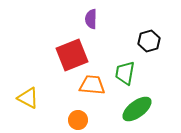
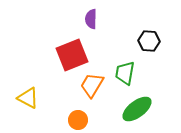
black hexagon: rotated 20 degrees clockwise
orange trapezoid: rotated 64 degrees counterclockwise
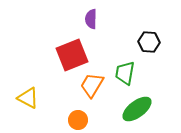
black hexagon: moved 1 px down
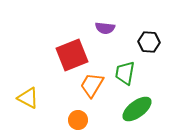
purple semicircle: moved 14 px right, 9 px down; rotated 84 degrees counterclockwise
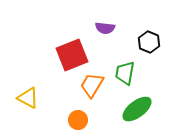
black hexagon: rotated 20 degrees clockwise
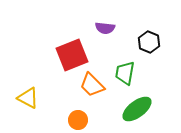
orange trapezoid: rotated 76 degrees counterclockwise
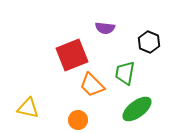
yellow triangle: moved 10 px down; rotated 15 degrees counterclockwise
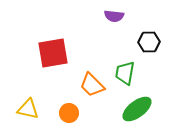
purple semicircle: moved 9 px right, 12 px up
black hexagon: rotated 25 degrees counterclockwise
red square: moved 19 px left, 2 px up; rotated 12 degrees clockwise
yellow triangle: moved 1 px down
orange circle: moved 9 px left, 7 px up
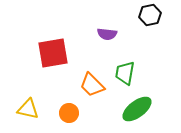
purple semicircle: moved 7 px left, 18 px down
black hexagon: moved 1 px right, 27 px up; rotated 10 degrees counterclockwise
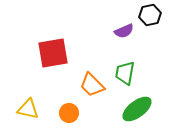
purple semicircle: moved 17 px right, 3 px up; rotated 30 degrees counterclockwise
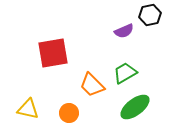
green trapezoid: rotated 50 degrees clockwise
green ellipse: moved 2 px left, 2 px up
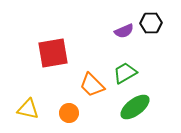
black hexagon: moved 1 px right, 8 px down; rotated 10 degrees clockwise
